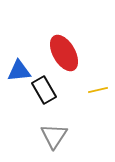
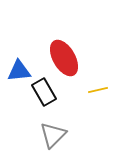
red ellipse: moved 5 px down
black rectangle: moved 2 px down
gray triangle: moved 1 px left, 1 px up; rotated 12 degrees clockwise
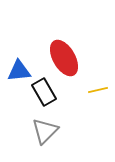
gray triangle: moved 8 px left, 4 px up
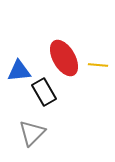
yellow line: moved 25 px up; rotated 18 degrees clockwise
gray triangle: moved 13 px left, 2 px down
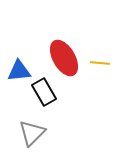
yellow line: moved 2 px right, 2 px up
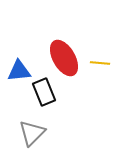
black rectangle: rotated 8 degrees clockwise
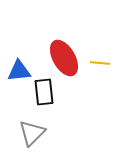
black rectangle: rotated 16 degrees clockwise
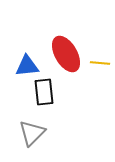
red ellipse: moved 2 px right, 4 px up
blue triangle: moved 8 px right, 5 px up
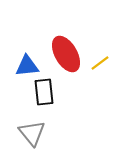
yellow line: rotated 42 degrees counterclockwise
gray triangle: rotated 24 degrees counterclockwise
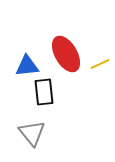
yellow line: moved 1 px down; rotated 12 degrees clockwise
